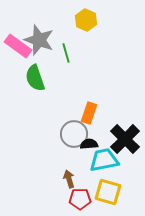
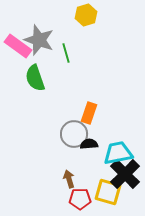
yellow hexagon: moved 5 px up; rotated 20 degrees clockwise
black cross: moved 35 px down
cyan trapezoid: moved 14 px right, 7 px up
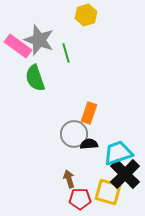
cyan trapezoid: rotated 8 degrees counterclockwise
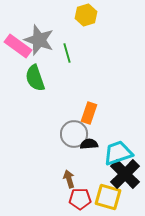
green line: moved 1 px right
yellow square: moved 5 px down
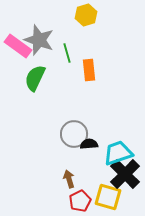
green semicircle: rotated 44 degrees clockwise
orange rectangle: moved 43 px up; rotated 25 degrees counterclockwise
red pentagon: moved 2 px down; rotated 25 degrees counterclockwise
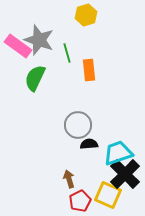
gray circle: moved 4 px right, 9 px up
yellow square: moved 2 px up; rotated 8 degrees clockwise
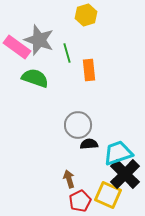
pink rectangle: moved 1 px left, 1 px down
green semicircle: rotated 84 degrees clockwise
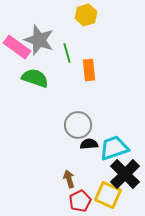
cyan trapezoid: moved 4 px left, 5 px up
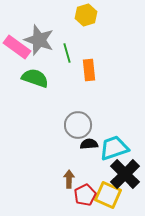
brown arrow: rotated 18 degrees clockwise
red pentagon: moved 5 px right, 6 px up
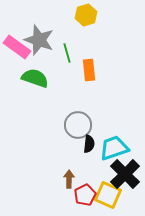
black semicircle: rotated 102 degrees clockwise
